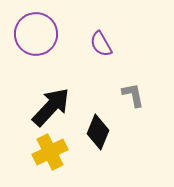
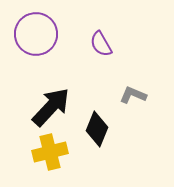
gray L-shape: rotated 56 degrees counterclockwise
black diamond: moved 1 px left, 3 px up
yellow cross: rotated 12 degrees clockwise
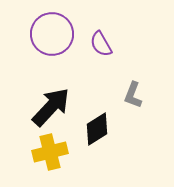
purple circle: moved 16 px right
gray L-shape: rotated 92 degrees counterclockwise
black diamond: rotated 36 degrees clockwise
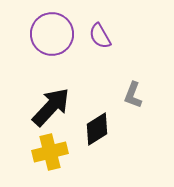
purple semicircle: moved 1 px left, 8 px up
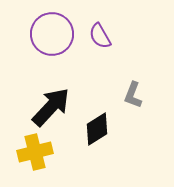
yellow cross: moved 15 px left
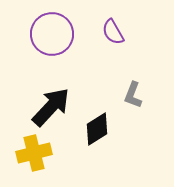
purple semicircle: moved 13 px right, 4 px up
yellow cross: moved 1 px left, 1 px down
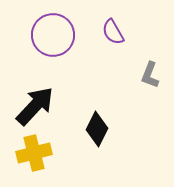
purple circle: moved 1 px right, 1 px down
gray L-shape: moved 17 px right, 20 px up
black arrow: moved 16 px left, 1 px up
black diamond: rotated 32 degrees counterclockwise
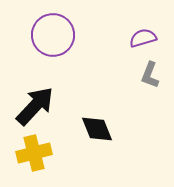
purple semicircle: moved 30 px right, 6 px down; rotated 104 degrees clockwise
black diamond: rotated 48 degrees counterclockwise
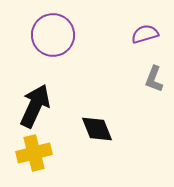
purple semicircle: moved 2 px right, 4 px up
gray L-shape: moved 4 px right, 4 px down
black arrow: rotated 18 degrees counterclockwise
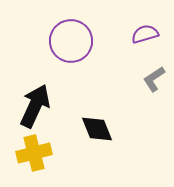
purple circle: moved 18 px right, 6 px down
gray L-shape: rotated 36 degrees clockwise
